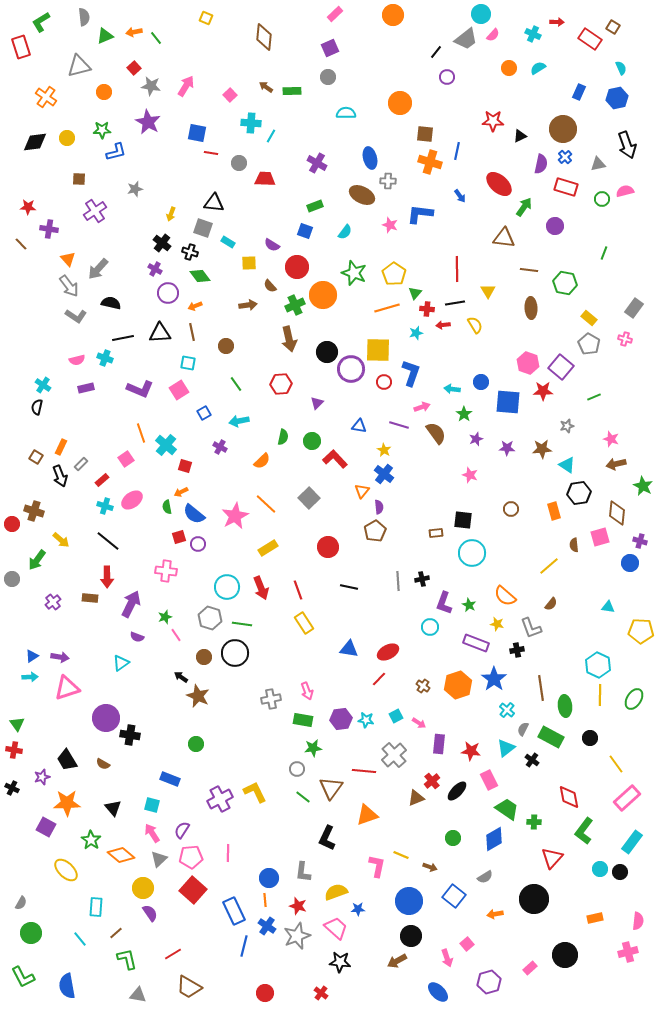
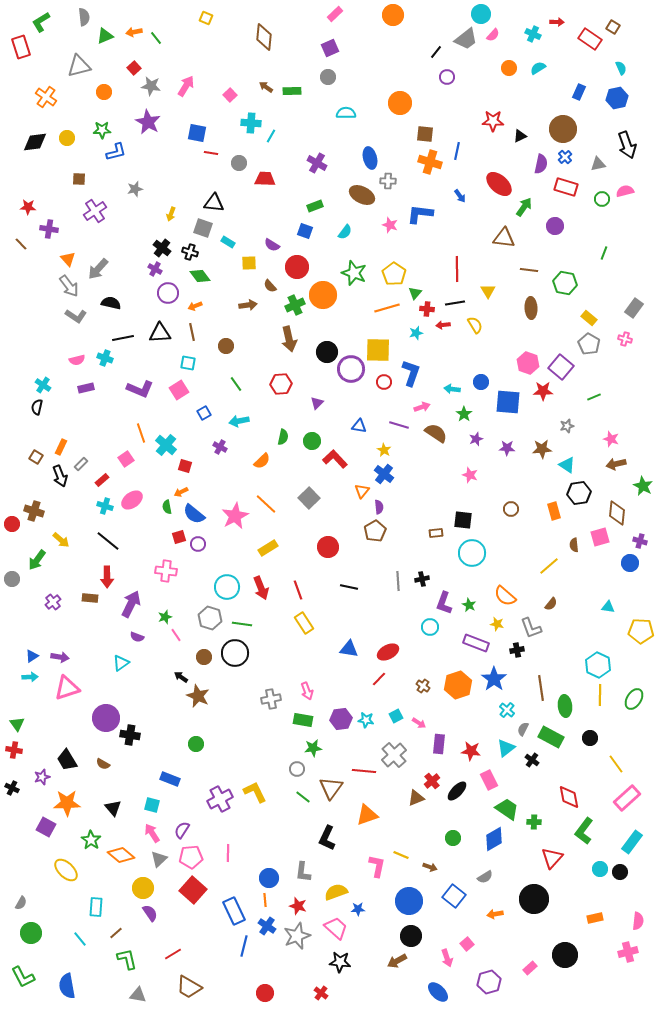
black cross at (162, 243): moved 5 px down
brown semicircle at (436, 433): rotated 20 degrees counterclockwise
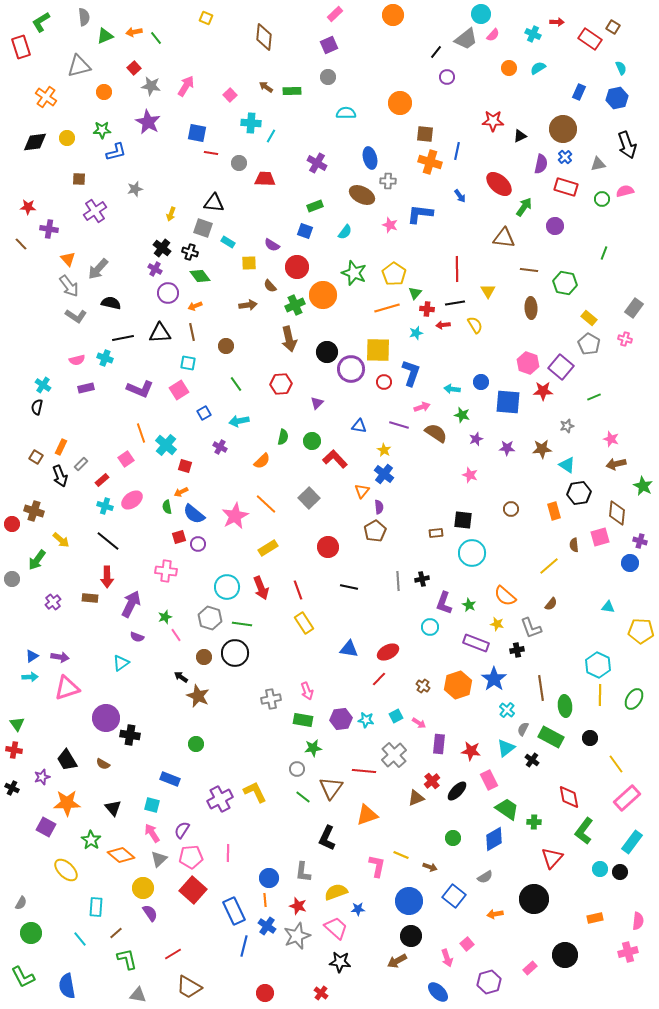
purple square at (330, 48): moved 1 px left, 3 px up
green star at (464, 414): moved 2 px left, 1 px down; rotated 21 degrees counterclockwise
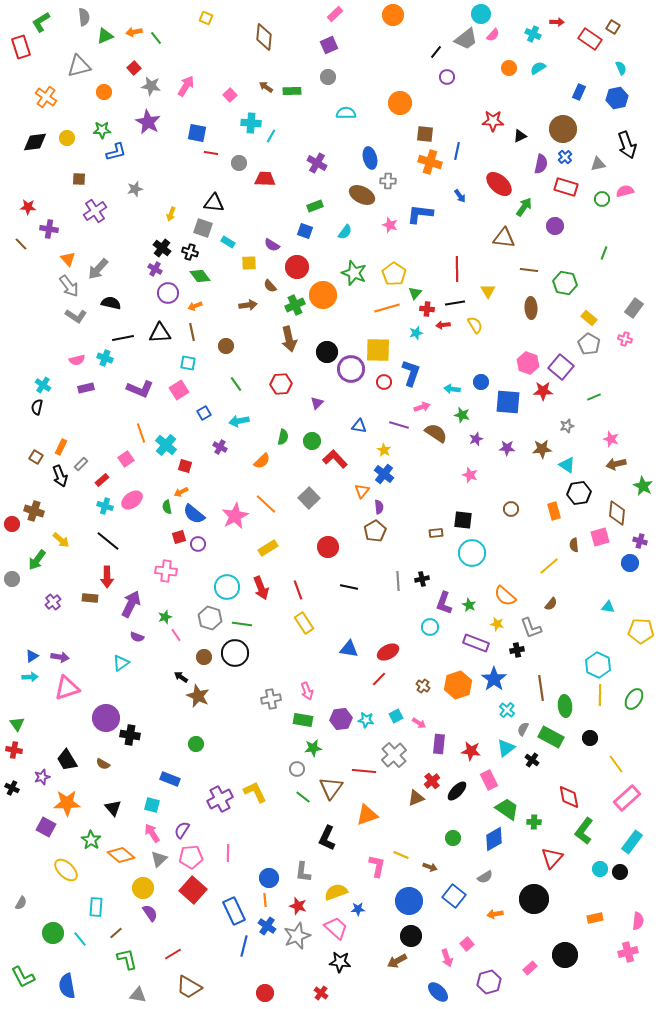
green circle at (31, 933): moved 22 px right
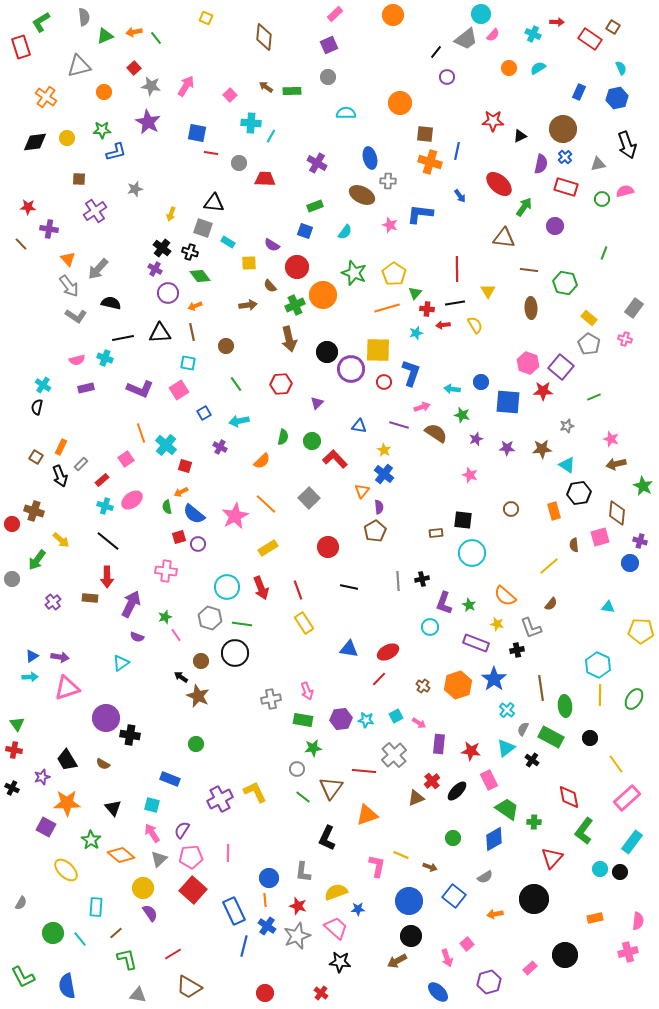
brown circle at (204, 657): moved 3 px left, 4 px down
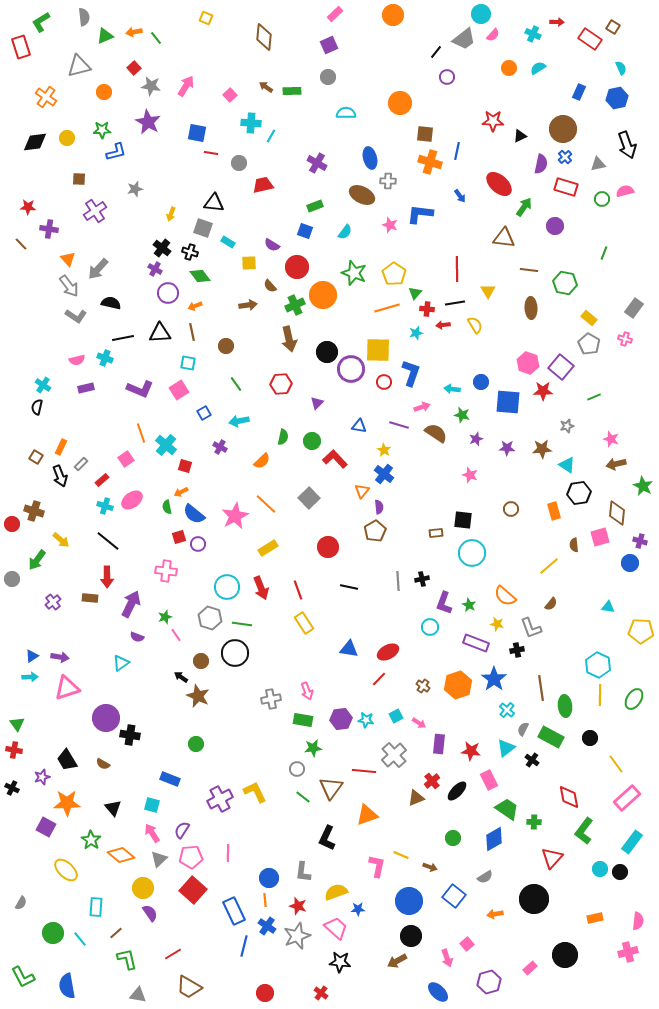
gray trapezoid at (466, 39): moved 2 px left
red trapezoid at (265, 179): moved 2 px left, 6 px down; rotated 15 degrees counterclockwise
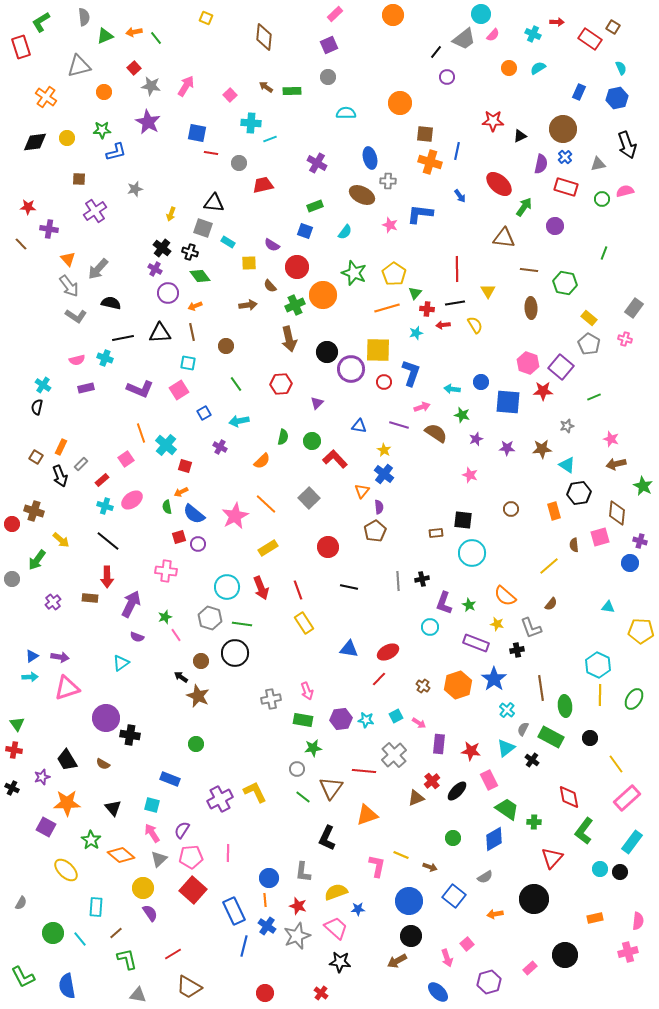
cyan line at (271, 136): moved 1 px left, 3 px down; rotated 40 degrees clockwise
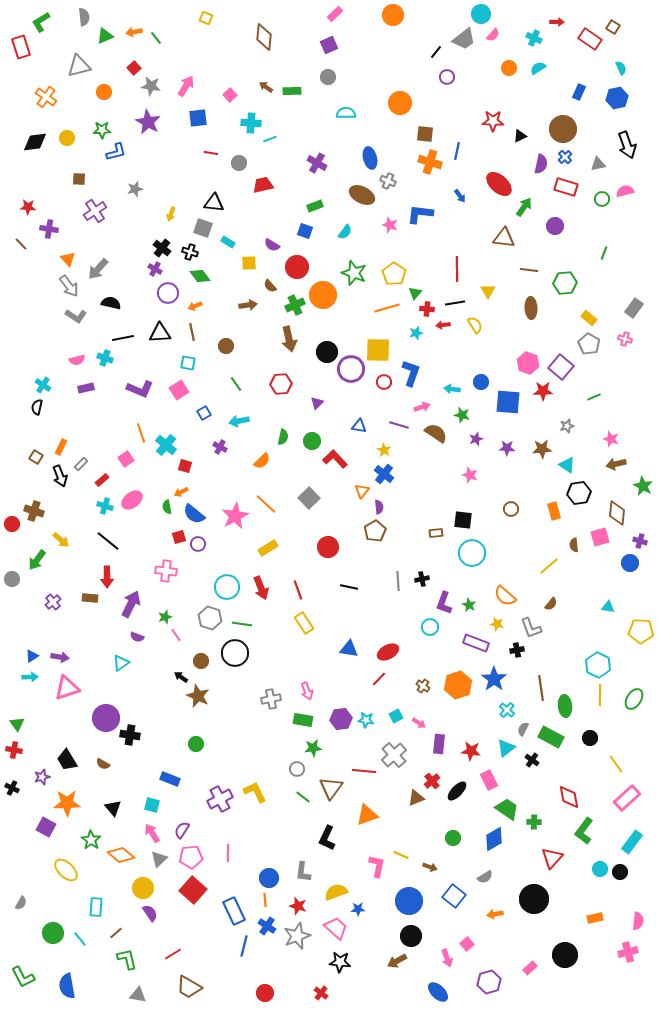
cyan cross at (533, 34): moved 1 px right, 4 px down
blue square at (197, 133): moved 1 px right, 15 px up; rotated 18 degrees counterclockwise
gray cross at (388, 181): rotated 21 degrees clockwise
green hexagon at (565, 283): rotated 15 degrees counterclockwise
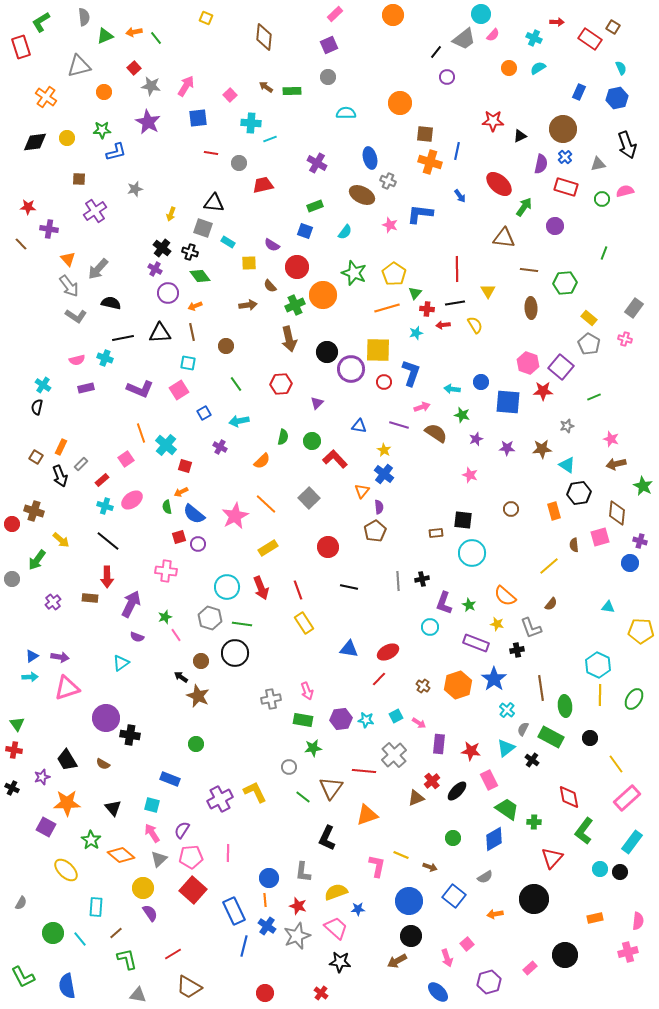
gray circle at (297, 769): moved 8 px left, 2 px up
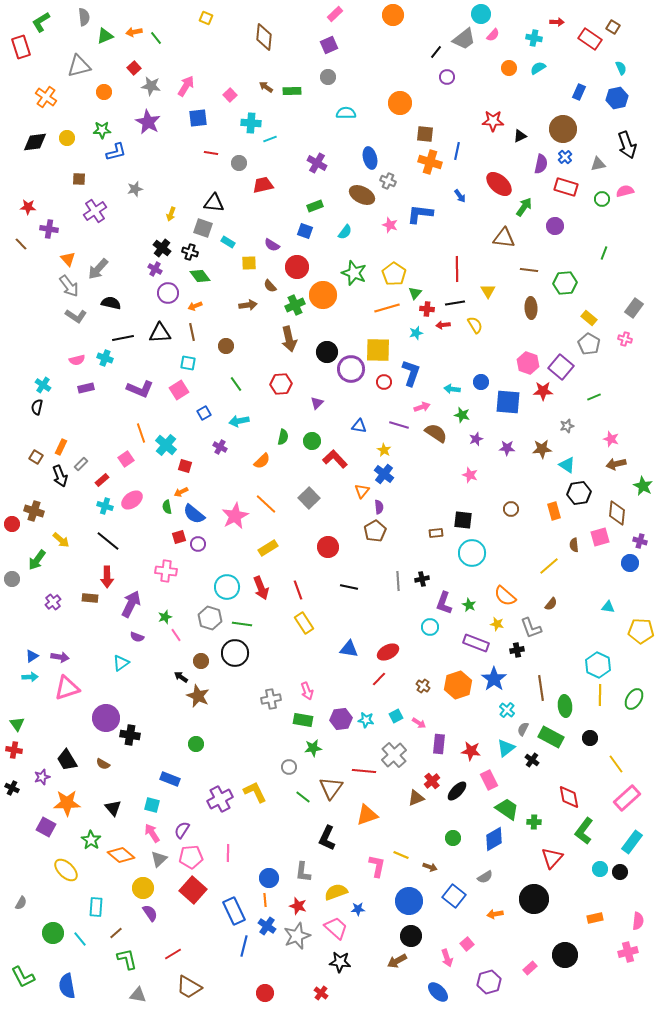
cyan cross at (534, 38): rotated 14 degrees counterclockwise
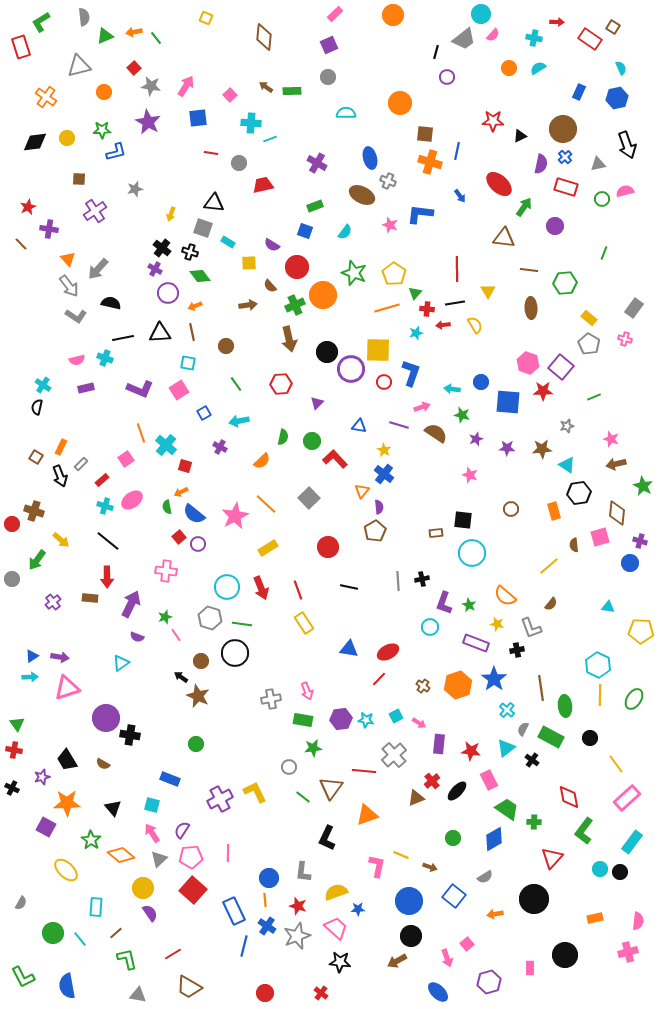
black line at (436, 52): rotated 24 degrees counterclockwise
red star at (28, 207): rotated 28 degrees counterclockwise
red square at (179, 537): rotated 24 degrees counterclockwise
pink rectangle at (530, 968): rotated 48 degrees counterclockwise
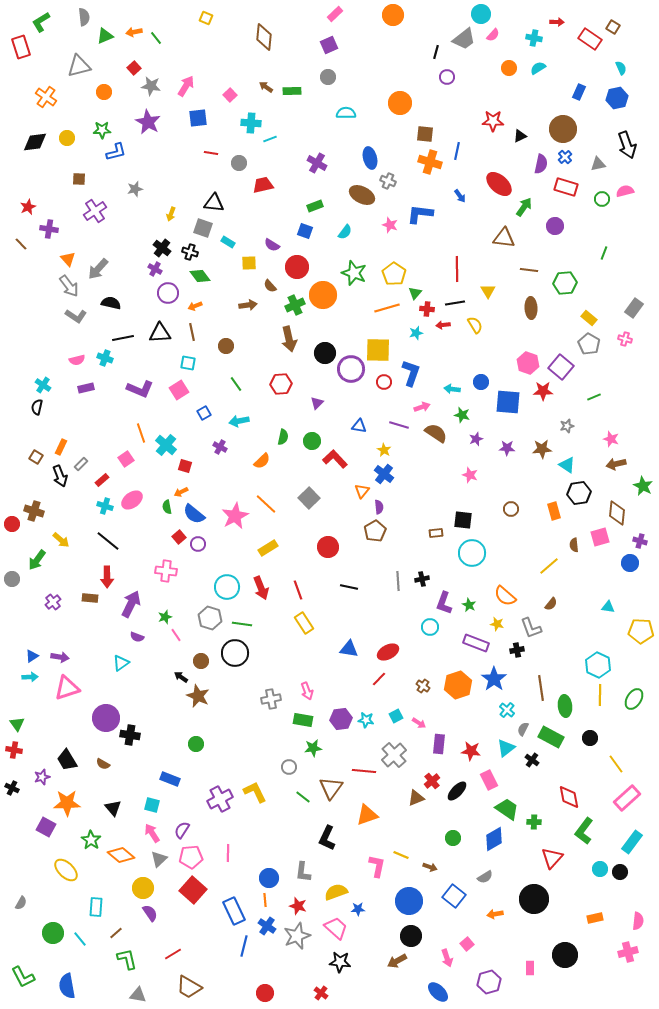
black circle at (327, 352): moved 2 px left, 1 px down
